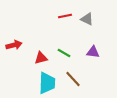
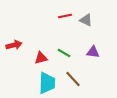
gray triangle: moved 1 px left, 1 px down
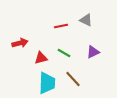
red line: moved 4 px left, 10 px down
red arrow: moved 6 px right, 2 px up
purple triangle: rotated 32 degrees counterclockwise
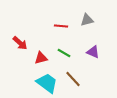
gray triangle: moved 1 px right; rotated 40 degrees counterclockwise
red line: rotated 16 degrees clockwise
red arrow: rotated 56 degrees clockwise
purple triangle: rotated 48 degrees clockwise
cyan trapezoid: rotated 55 degrees counterclockwise
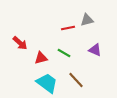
red line: moved 7 px right, 2 px down; rotated 16 degrees counterclockwise
purple triangle: moved 2 px right, 2 px up
brown line: moved 3 px right, 1 px down
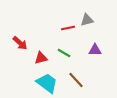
purple triangle: rotated 24 degrees counterclockwise
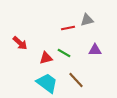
red triangle: moved 5 px right
